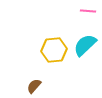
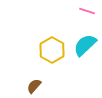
pink line: moved 1 px left; rotated 14 degrees clockwise
yellow hexagon: moved 2 px left; rotated 25 degrees counterclockwise
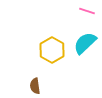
cyan semicircle: moved 2 px up
brown semicircle: moved 1 px right; rotated 49 degrees counterclockwise
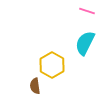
cyan semicircle: rotated 20 degrees counterclockwise
yellow hexagon: moved 15 px down
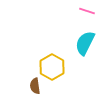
yellow hexagon: moved 2 px down
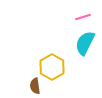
pink line: moved 4 px left, 6 px down; rotated 35 degrees counterclockwise
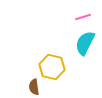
yellow hexagon: rotated 15 degrees counterclockwise
brown semicircle: moved 1 px left, 1 px down
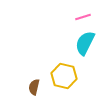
yellow hexagon: moved 12 px right, 9 px down
brown semicircle: rotated 21 degrees clockwise
